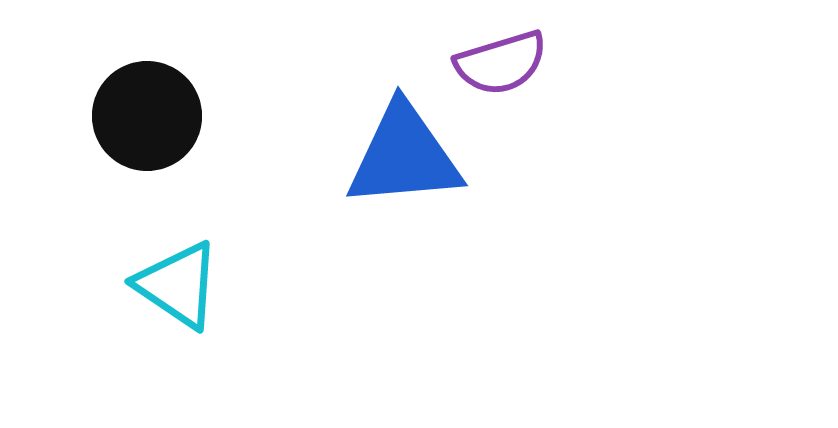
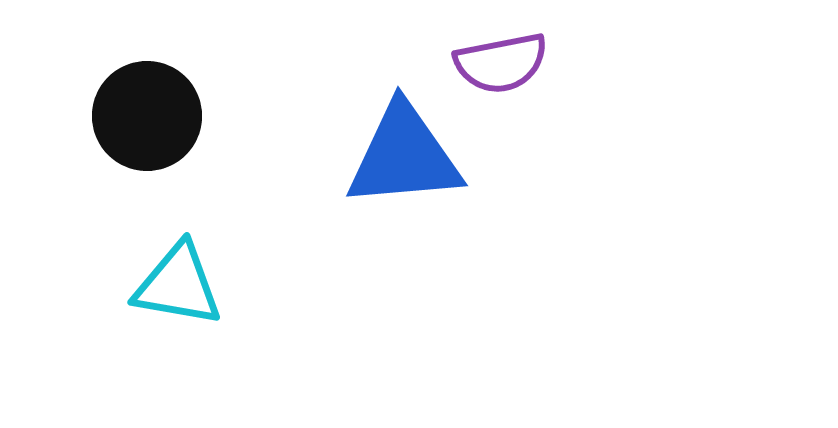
purple semicircle: rotated 6 degrees clockwise
cyan triangle: rotated 24 degrees counterclockwise
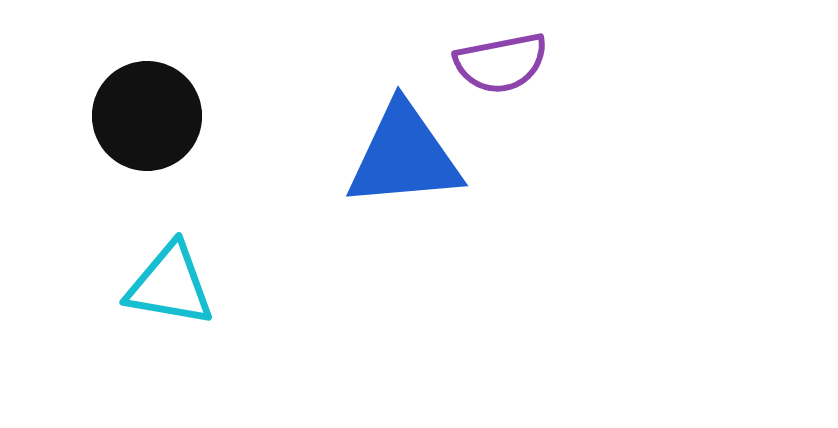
cyan triangle: moved 8 px left
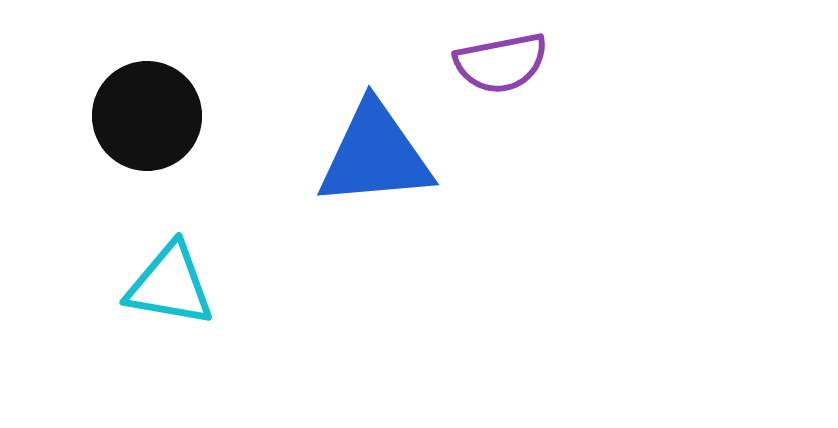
blue triangle: moved 29 px left, 1 px up
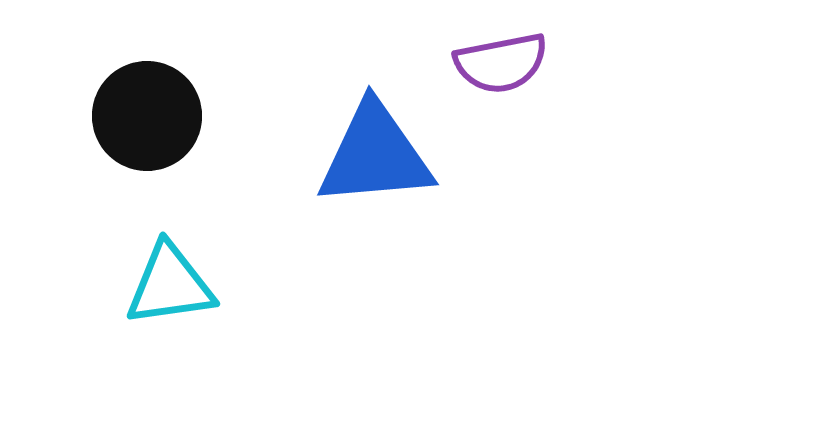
cyan triangle: rotated 18 degrees counterclockwise
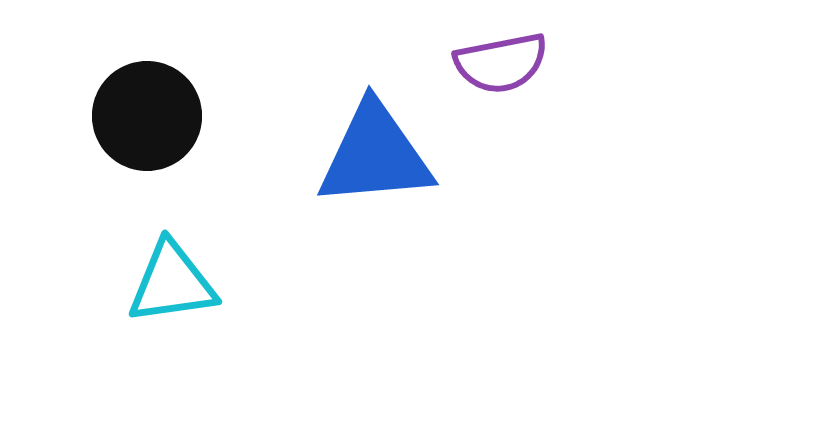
cyan triangle: moved 2 px right, 2 px up
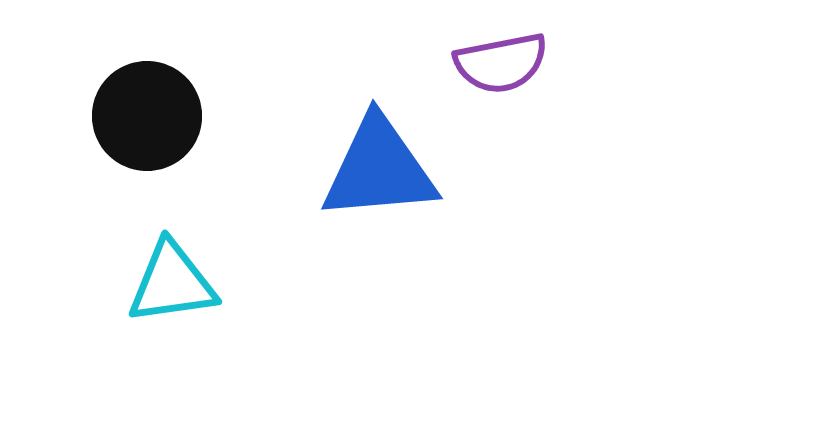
blue triangle: moved 4 px right, 14 px down
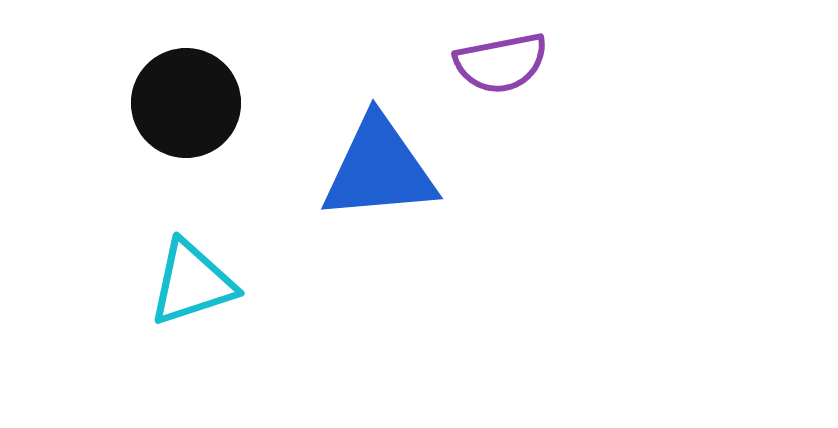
black circle: moved 39 px right, 13 px up
cyan triangle: moved 20 px right; rotated 10 degrees counterclockwise
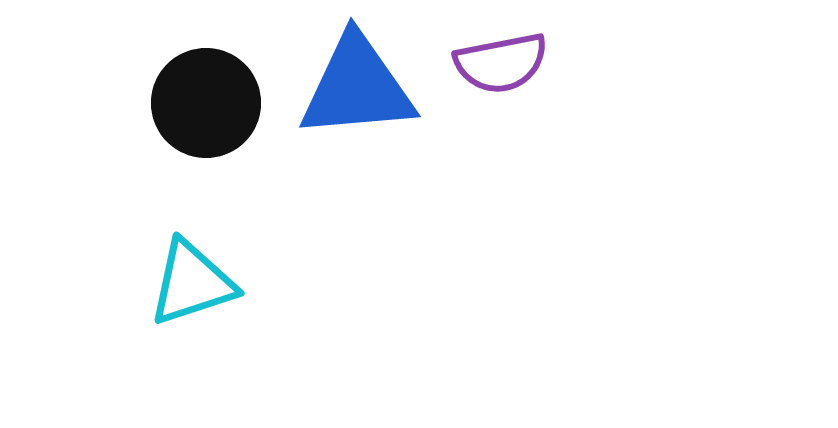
black circle: moved 20 px right
blue triangle: moved 22 px left, 82 px up
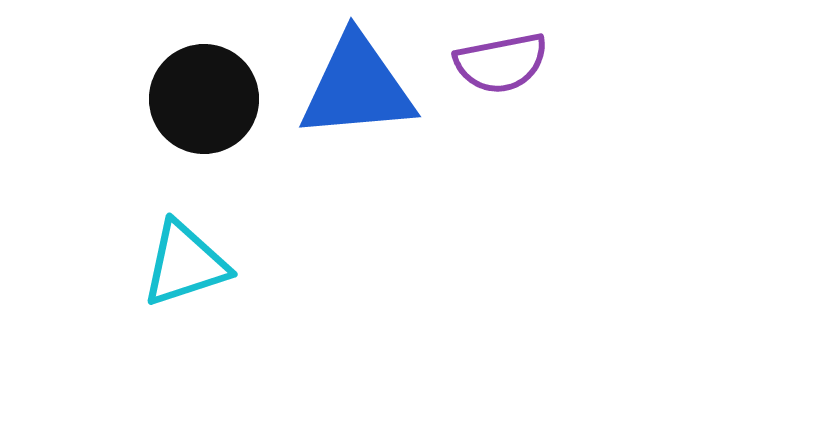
black circle: moved 2 px left, 4 px up
cyan triangle: moved 7 px left, 19 px up
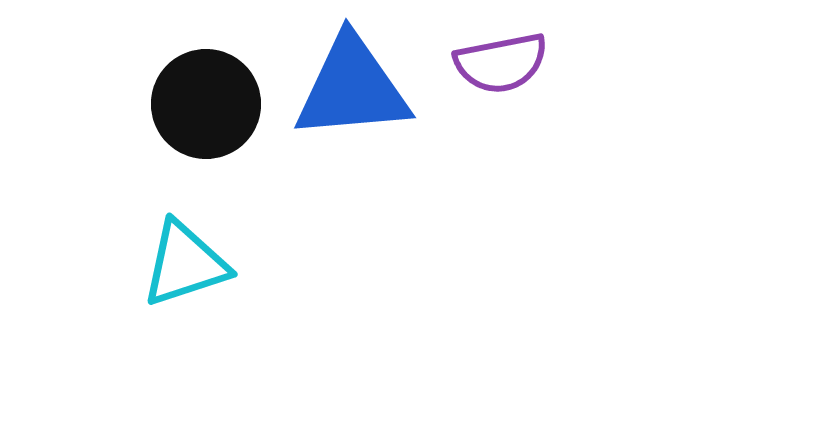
blue triangle: moved 5 px left, 1 px down
black circle: moved 2 px right, 5 px down
